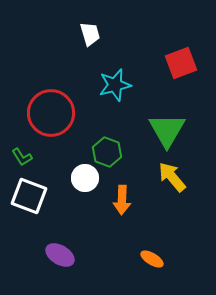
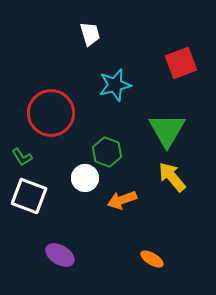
orange arrow: rotated 68 degrees clockwise
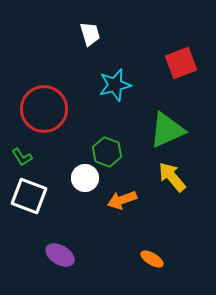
red circle: moved 7 px left, 4 px up
green triangle: rotated 36 degrees clockwise
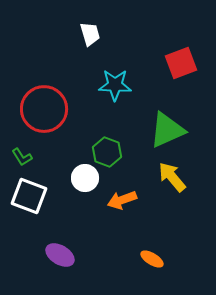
cyan star: rotated 16 degrees clockwise
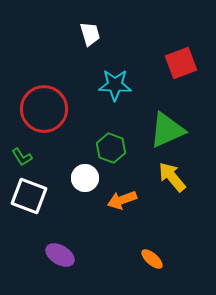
green hexagon: moved 4 px right, 4 px up
orange ellipse: rotated 10 degrees clockwise
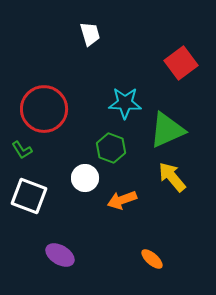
red square: rotated 16 degrees counterclockwise
cyan star: moved 10 px right, 18 px down
green L-shape: moved 7 px up
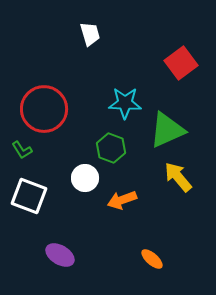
yellow arrow: moved 6 px right
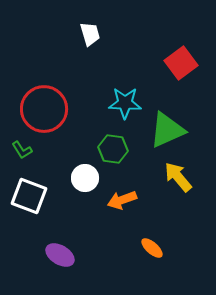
green hexagon: moved 2 px right, 1 px down; rotated 12 degrees counterclockwise
orange ellipse: moved 11 px up
